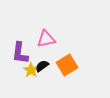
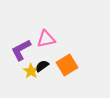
purple L-shape: moved 1 px right, 3 px up; rotated 55 degrees clockwise
yellow star: moved 1 px down
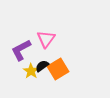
pink triangle: rotated 42 degrees counterclockwise
orange square: moved 9 px left, 4 px down
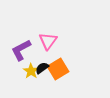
pink triangle: moved 2 px right, 2 px down
black semicircle: moved 2 px down
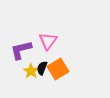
purple L-shape: rotated 15 degrees clockwise
black semicircle: rotated 32 degrees counterclockwise
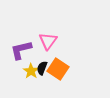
orange square: rotated 25 degrees counterclockwise
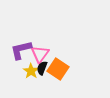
pink triangle: moved 8 px left, 13 px down
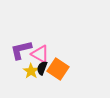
pink triangle: rotated 36 degrees counterclockwise
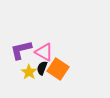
pink triangle: moved 4 px right, 2 px up
yellow star: moved 2 px left, 1 px down
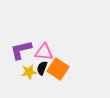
pink triangle: rotated 24 degrees counterclockwise
yellow star: rotated 28 degrees clockwise
